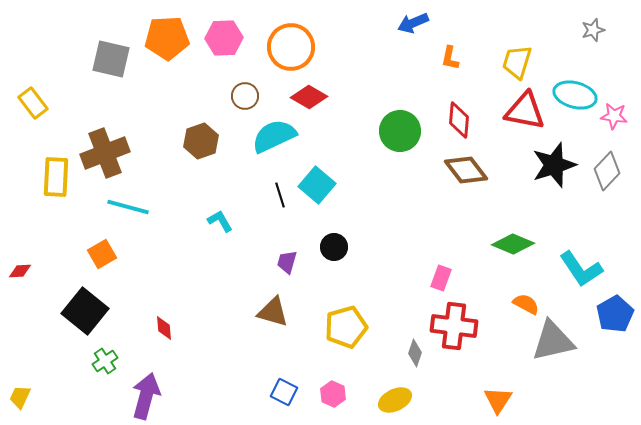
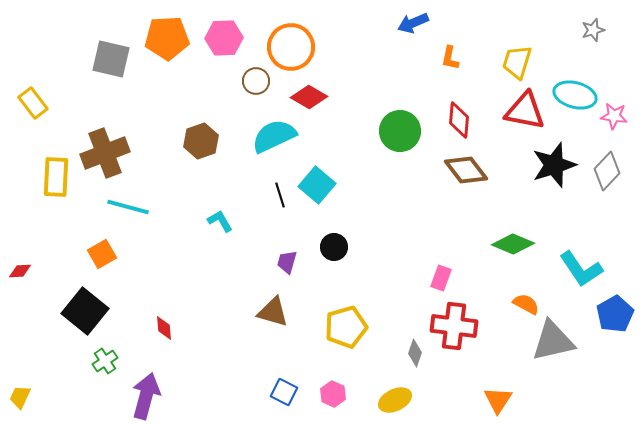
brown circle at (245, 96): moved 11 px right, 15 px up
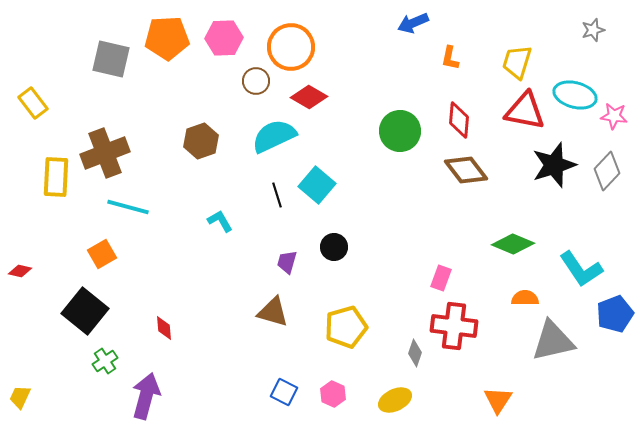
black line at (280, 195): moved 3 px left
red diamond at (20, 271): rotated 15 degrees clockwise
orange semicircle at (526, 304): moved 1 px left, 6 px up; rotated 28 degrees counterclockwise
blue pentagon at (615, 314): rotated 9 degrees clockwise
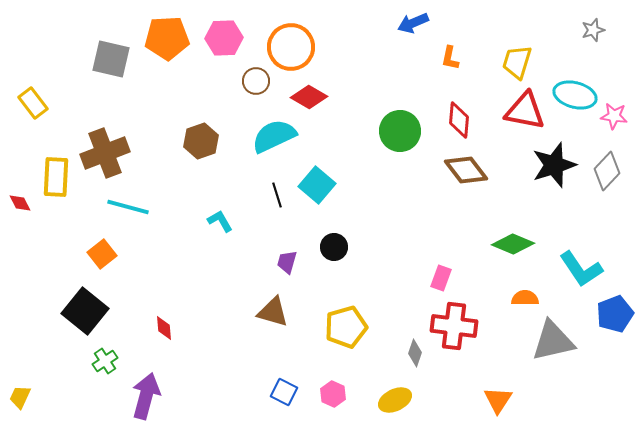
orange square at (102, 254): rotated 8 degrees counterclockwise
red diamond at (20, 271): moved 68 px up; rotated 50 degrees clockwise
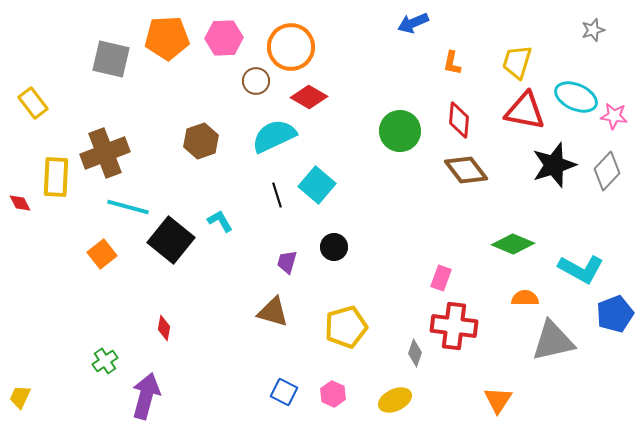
orange L-shape at (450, 58): moved 2 px right, 5 px down
cyan ellipse at (575, 95): moved 1 px right, 2 px down; rotated 9 degrees clockwise
cyan L-shape at (581, 269): rotated 27 degrees counterclockwise
black square at (85, 311): moved 86 px right, 71 px up
red diamond at (164, 328): rotated 15 degrees clockwise
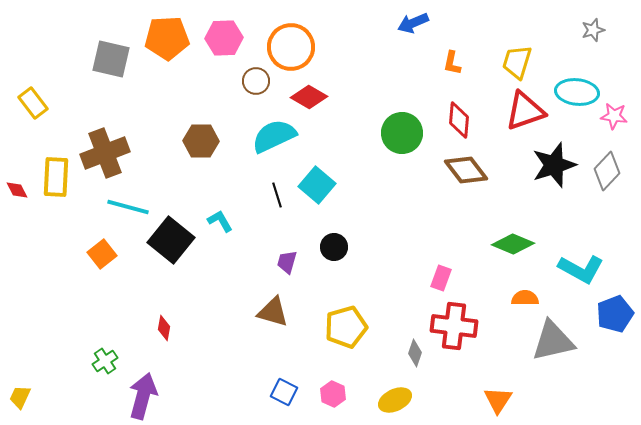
cyan ellipse at (576, 97): moved 1 px right, 5 px up; rotated 18 degrees counterclockwise
red triangle at (525, 111): rotated 30 degrees counterclockwise
green circle at (400, 131): moved 2 px right, 2 px down
brown hexagon at (201, 141): rotated 20 degrees clockwise
red diamond at (20, 203): moved 3 px left, 13 px up
purple arrow at (146, 396): moved 3 px left
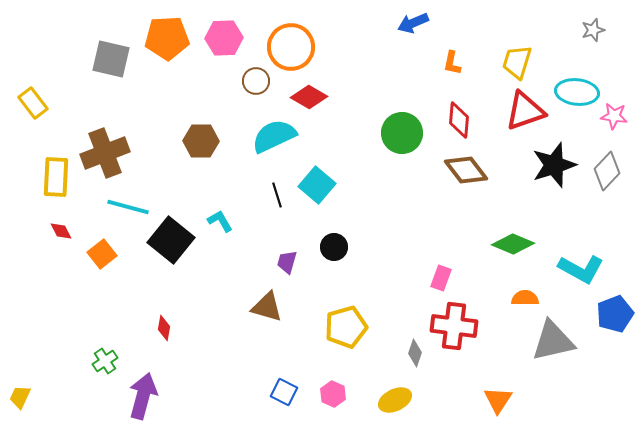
red diamond at (17, 190): moved 44 px right, 41 px down
brown triangle at (273, 312): moved 6 px left, 5 px up
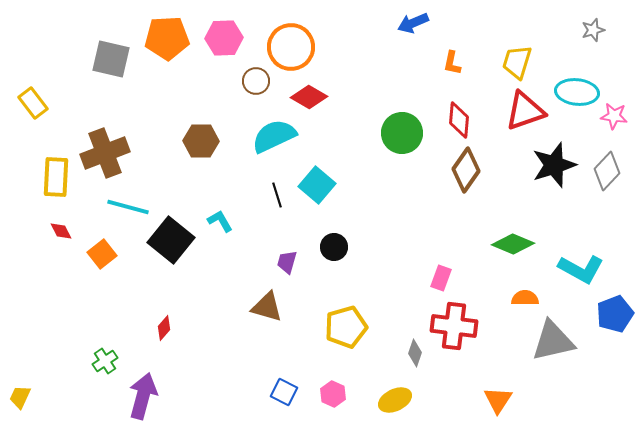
brown diamond at (466, 170): rotated 72 degrees clockwise
red diamond at (164, 328): rotated 30 degrees clockwise
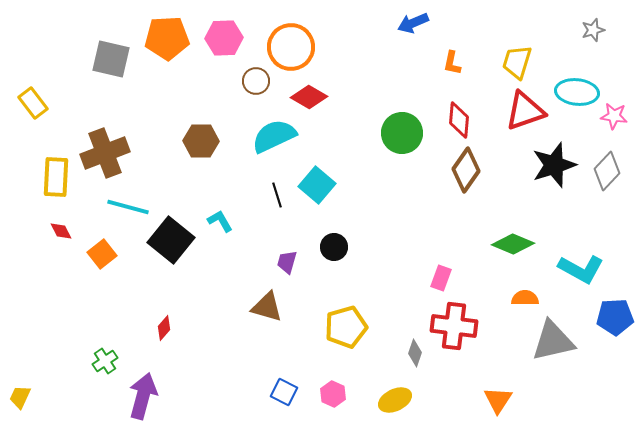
blue pentagon at (615, 314): moved 3 px down; rotated 18 degrees clockwise
